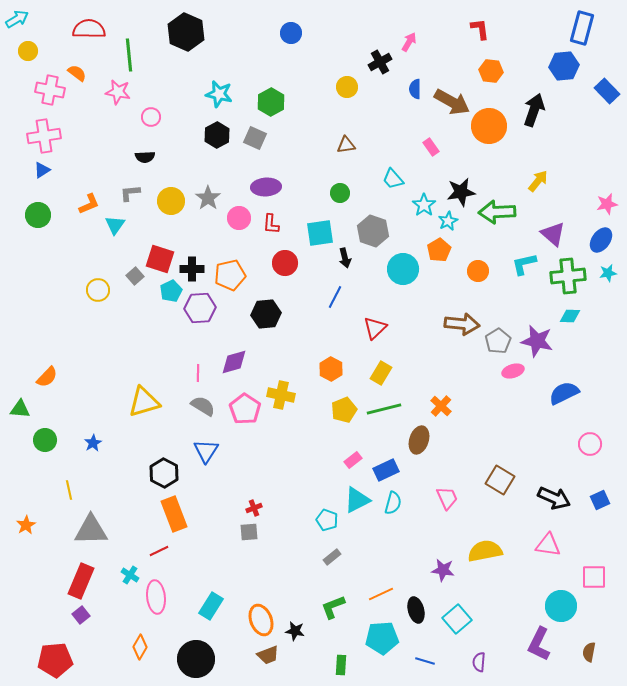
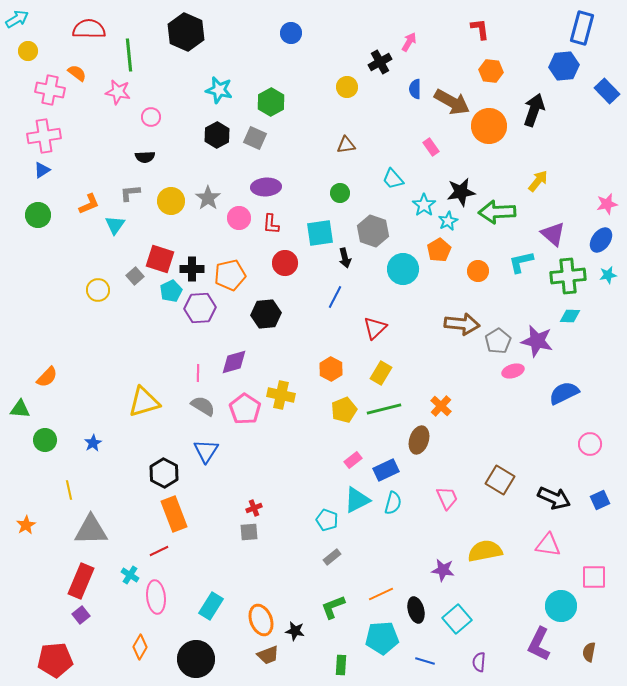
cyan star at (219, 94): moved 4 px up
cyan L-shape at (524, 264): moved 3 px left, 2 px up
cyan star at (608, 273): moved 2 px down
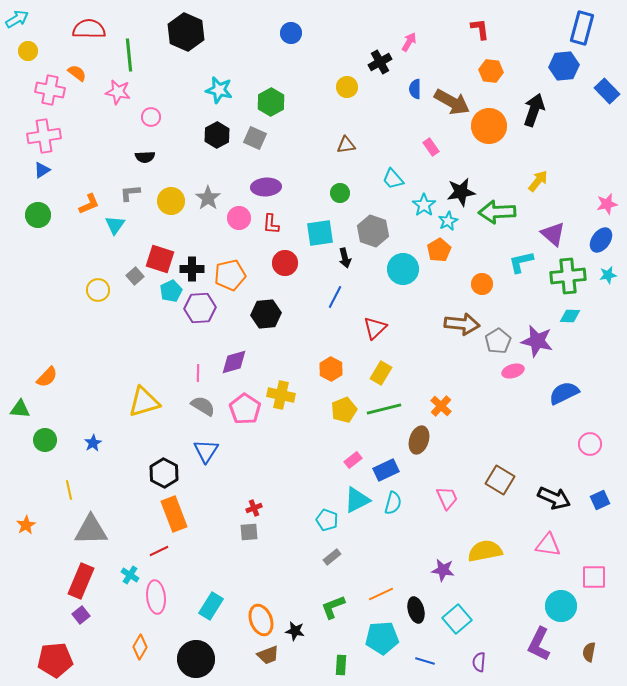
orange circle at (478, 271): moved 4 px right, 13 px down
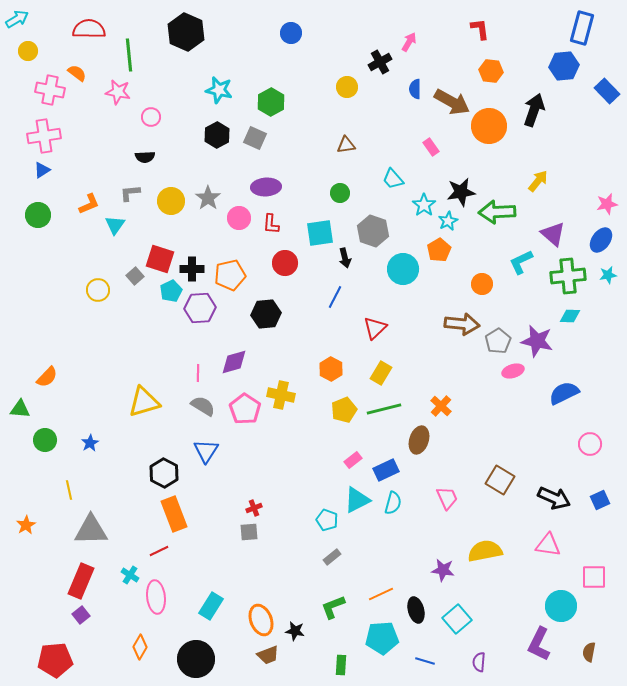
cyan L-shape at (521, 262): rotated 12 degrees counterclockwise
blue star at (93, 443): moved 3 px left
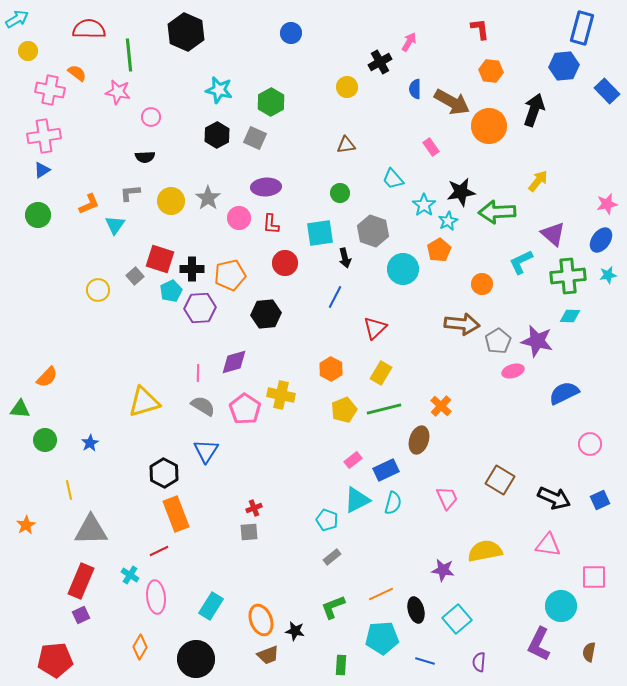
orange rectangle at (174, 514): moved 2 px right
purple square at (81, 615): rotated 12 degrees clockwise
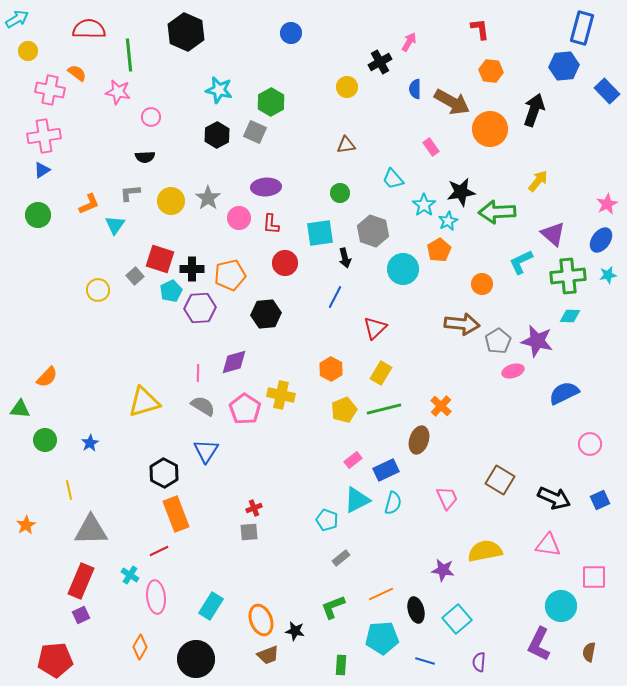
orange circle at (489, 126): moved 1 px right, 3 px down
gray square at (255, 138): moved 6 px up
pink star at (607, 204): rotated 15 degrees counterclockwise
gray rectangle at (332, 557): moved 9 px right, 1 px down
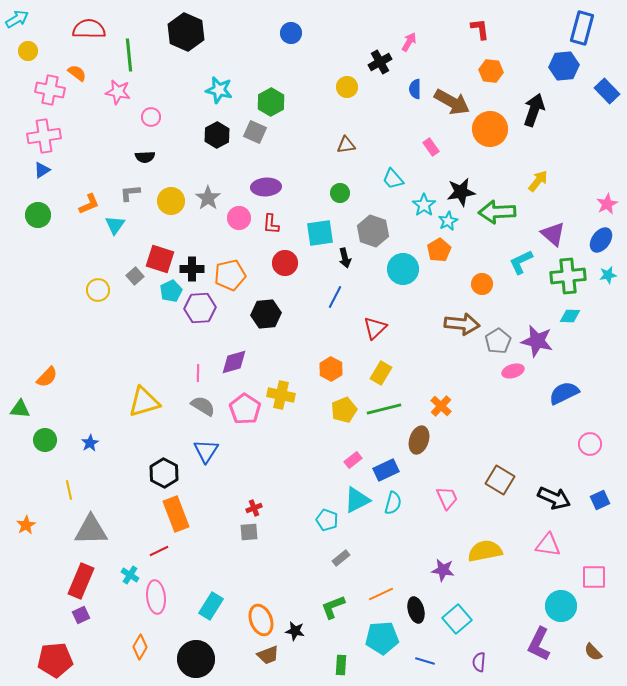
brown semicircle at (589, 652): moved 4 px right; rotated 54 degrees counterclockwise
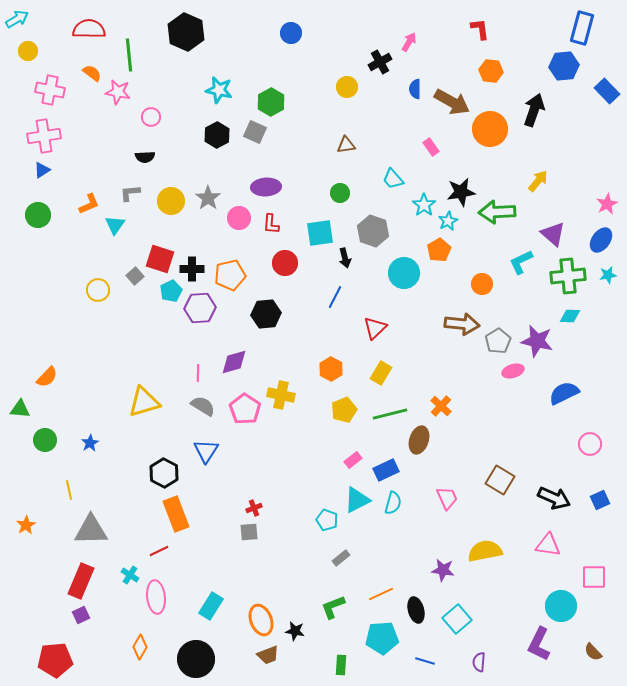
orange semicircle at (77, 73): moved 15 px right
cyan circle at (403, 269): moved 1 px right, 4 px down
green line at (384, 409): moved 6 px right, 5 px down
